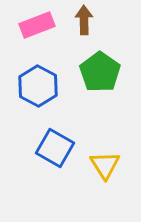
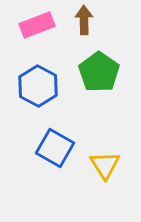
green pentagon: moved 1 px left
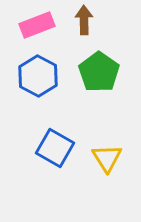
blue hexagon: moved 10 px up
yellow triangle: moved 2 px right, 7 px up
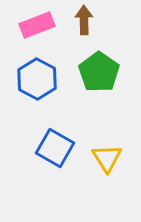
blue hexagon: moved 1 px left, 3 px down
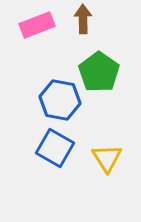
brown arrow: moved 1 px left, 1 px up
blue hexagon: moved 23 px right, 21 px down; rotated 18 degrees counterclockwise
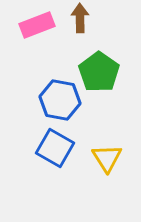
brown arrow: moved 3 px left, 1 px up
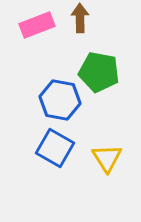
green pentagon: rotated 24 degrees counterclockwise
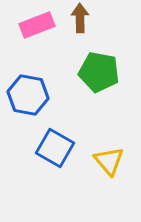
blue hexagon: moved 32 px left, 5 px up
yellow triangle: moved 2 px right, 3 px down; rotated 8 degrees counterclockwise
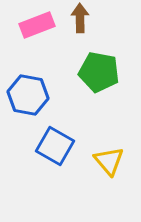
blue square: moved 2 px up
